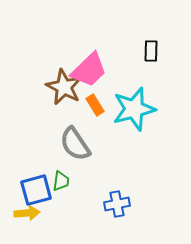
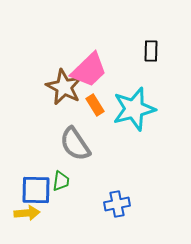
blue square: rotated 16 degrees clockwise
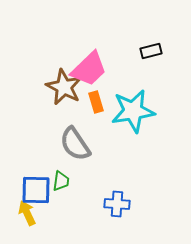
black rectangle: rotated 75 degrees clockwise
pink trapezoid: moved 1 px up
orange rectangle: moved 1 px right, 3 px up; rotated 15 degrees clockwise
cyan star: moved 1 px left, 2 px down; rotated 6 degrees clockwise
blue cross: rotated 15 degrees clockwise
yellow arrow: rotated 110 degrees counterclockwise
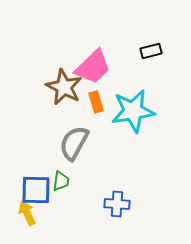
pink trapezoid: moved 4 px right, 2 px up
gray semicircle: moved 1 px left, 1 px up; rotated 63 degrees clockwise
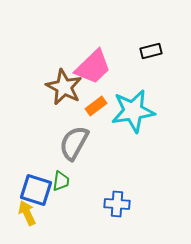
orange rectangle: moved 4 px down; rotated 70 degrees clockwise
blue square: rotated 16 degrees clockwise
